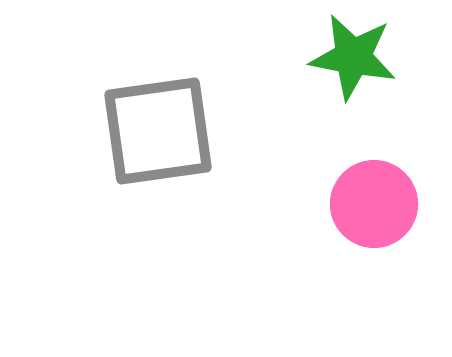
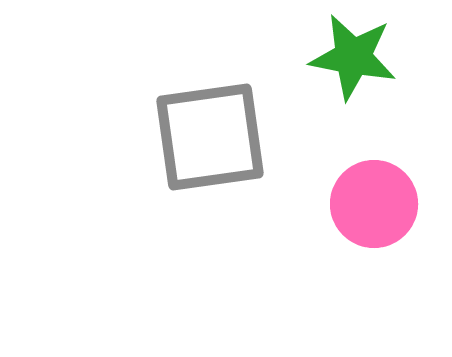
gray square: moved 52 px right, 6 px down
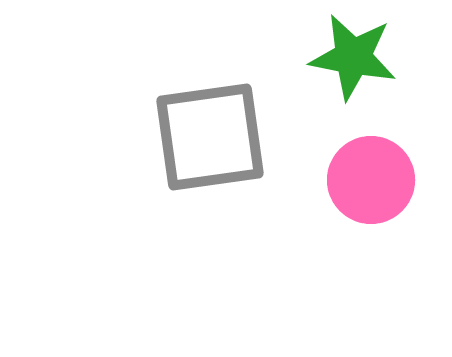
pink circle: moved 3 px left, 24 px up
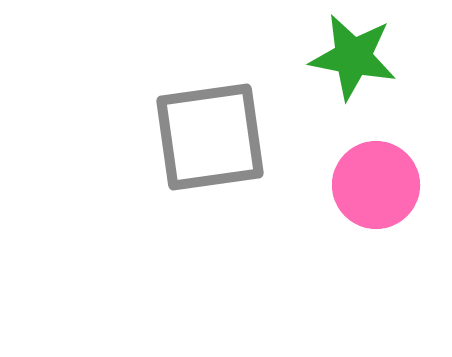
pink circle: moved 5 px right, 5 px down
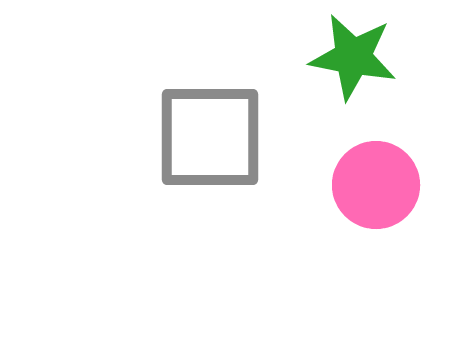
gray square: rotated 8 degrees clockwise
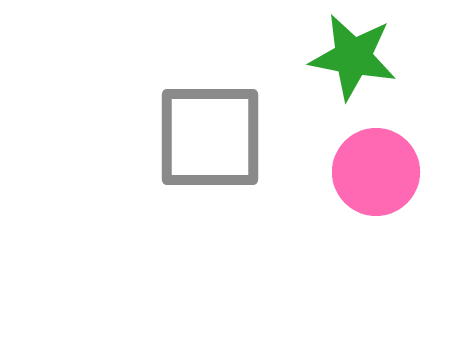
pink circle: moved 13 px up
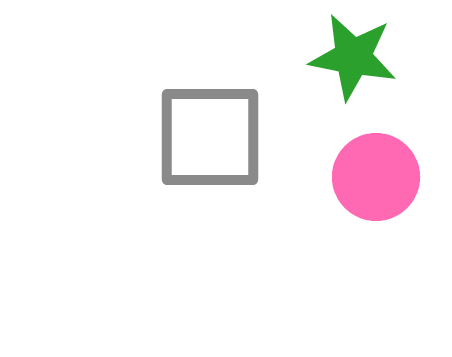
pink circle: moved 5 px down
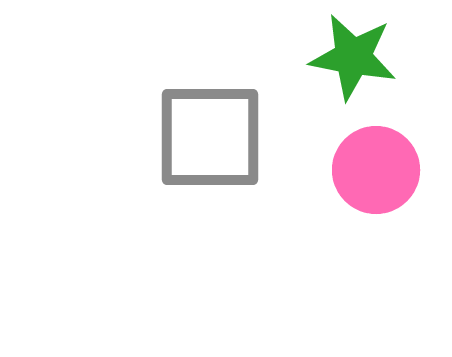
pink circle: moved 7 px up
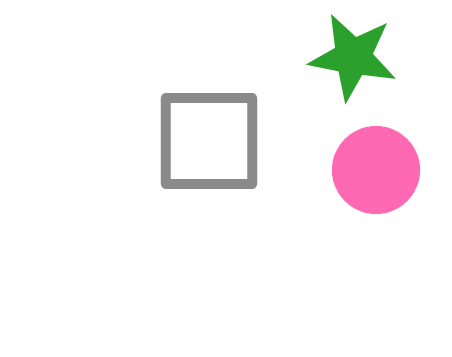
gray square: moved 1 px left, 4 px down
